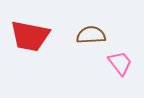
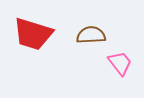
red trapezoid: moved 3 px right, 2 px up; rotated 6 degrees clockwise
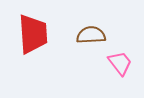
red trapezoid: rotated 111 degrees counterclockwise
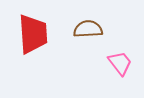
brown semicircle: moved 3 px left, 6 px up
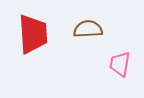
pink trapezoid: moved 1 px down; rotated 132 degrees counterclockwise
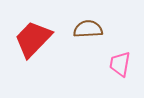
red trapezoid: moved 5 px down; rotated 132 degrees counterclockwise
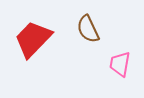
brown semicircle: rotated 112 degrees counterclockwise
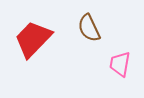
brown semicircle: moved 1 px right, 1 px up
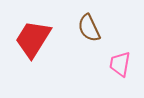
red trapezoid: rotated 12 degrees counterclockwise
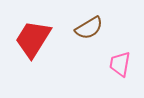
brown semicircle: rotated 96 degrees counterclockwise
